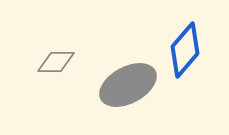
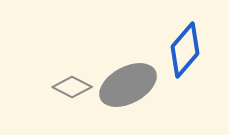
gray diamond: moved 16 px right, 25 px down; rotated 27 degrees clockwise
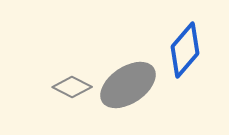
gray ellipse: rotated 6 degrees counterclockwise
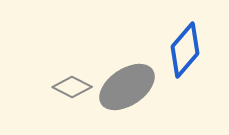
gray ellipse: moved 1 px left, 2 px down
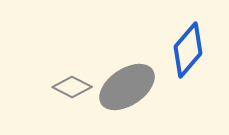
blue diamond: moved 3 px right
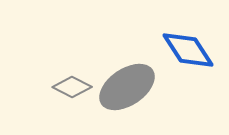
blue diamond: rotated 74 degrees counterclockwise
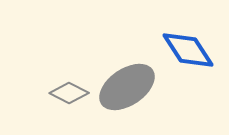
gray diamond: moved 3 px left, 6 px down
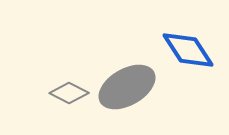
gray ellipse: rotated 4 degrees clockwise
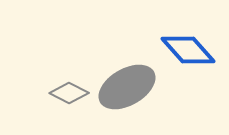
blue diamond: rotated 8 degrees counterclockwise
